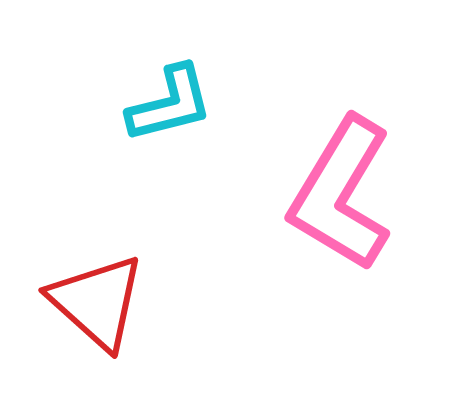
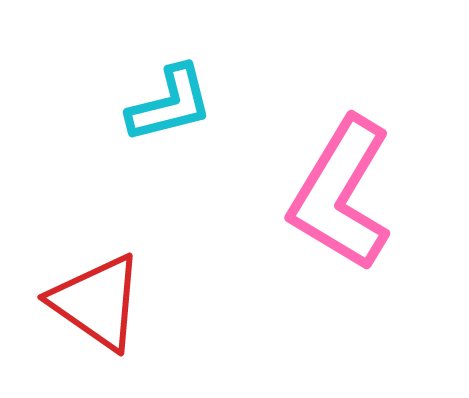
red triangle: rotated 7 degrees counterclockwise
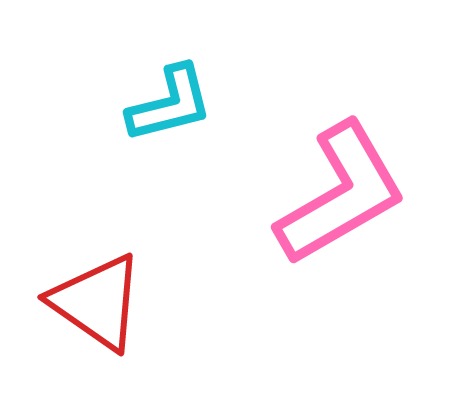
pink L-shape: rotated 151 degrees counterclockwise
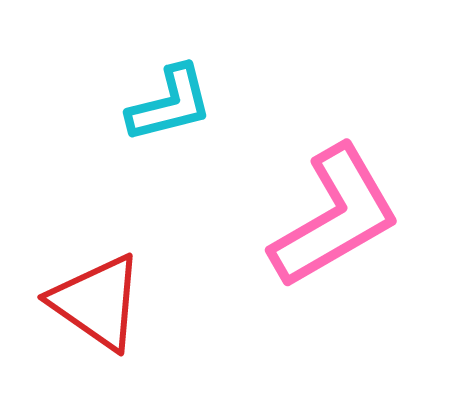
pink L-shape: moved 6 px left, 23 px down
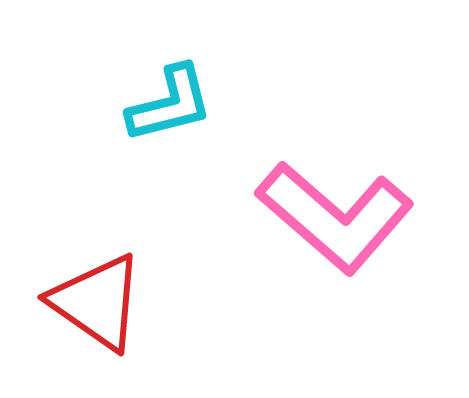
pink L-shape: rotated 71 degrees clockwise
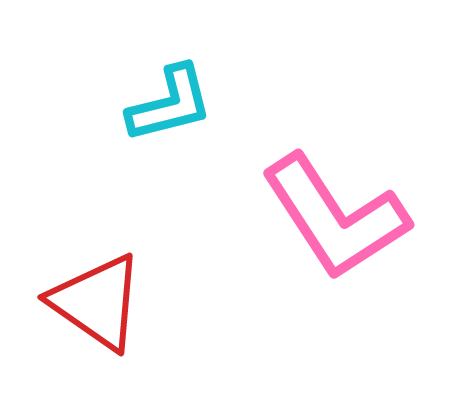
pink L-shape: rotated 16 degrees clockwise
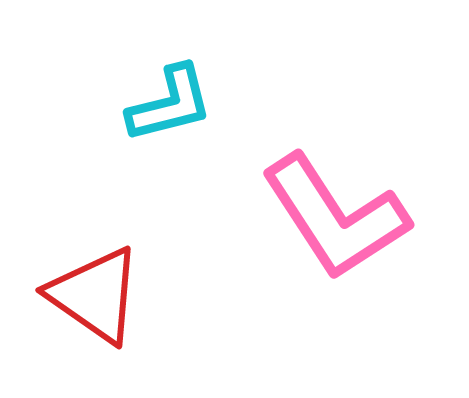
red triangle: moved 2 px left, 7 px up
